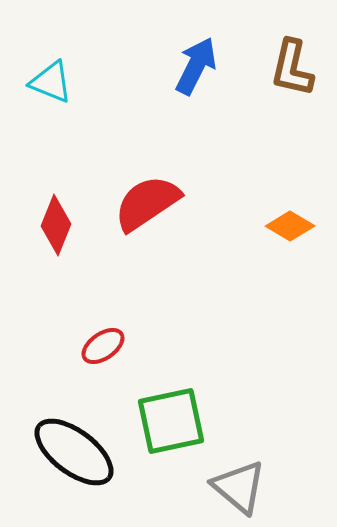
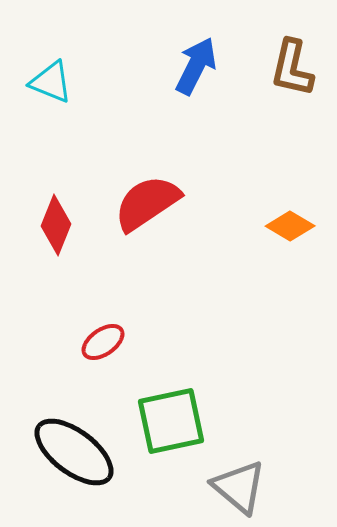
red ellipse: moved 4 px up
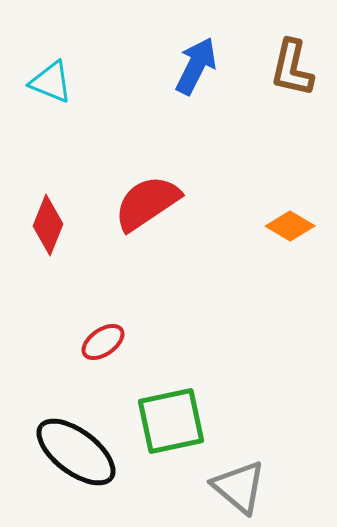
red diamond: moved 8 px left
black ellipse: moved 2 px right
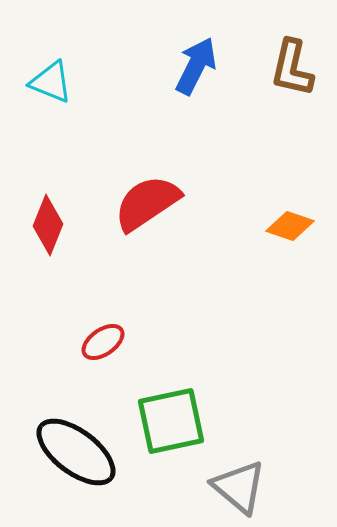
orange diamond: rotated 12 degrees counterclockwise
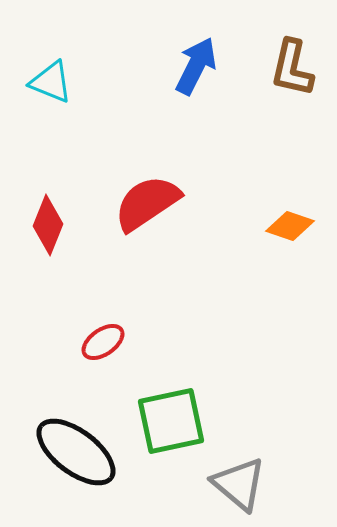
gray triangle: moved 3 px up
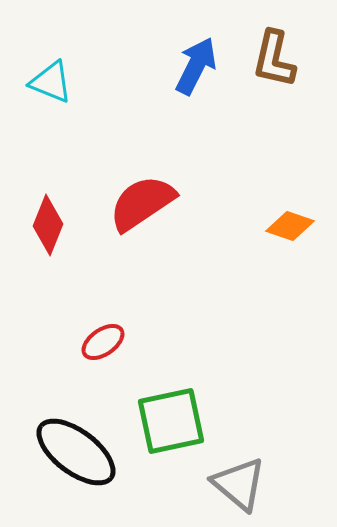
brown L-shape: moved 18 px left, 9 px up
red semicircle: moved 5 px left
